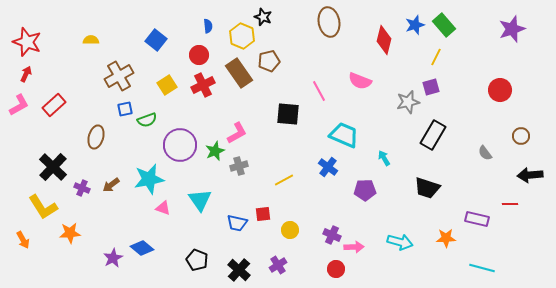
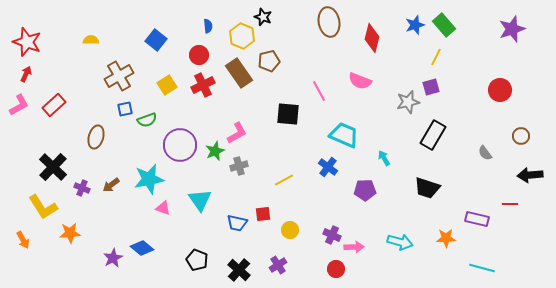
red diamond at (384, 40): moved 12 px left, 2 px up
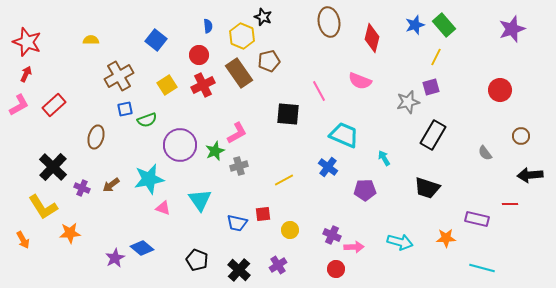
purple star at (113, 258): moved 2 px right
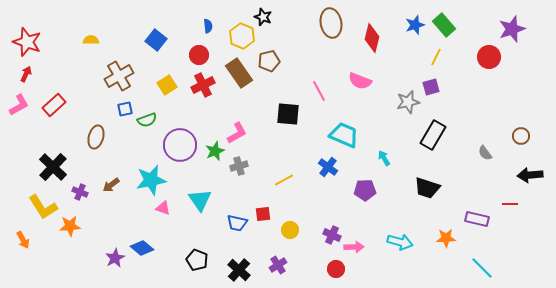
brown ellipse at (329, 22): moved 2 px right, 1 px down
red circle at (500, 90): moved 11 px left, 33 px up
cyan star at (149, 179): moved 2 px right, 1 px down
purple cross at (82, 188): moved 2 px left, 4 px down
orange star at (70, 233): moved 7 px up
cyan line at (482, 268): rotated 30 degrees clockwise
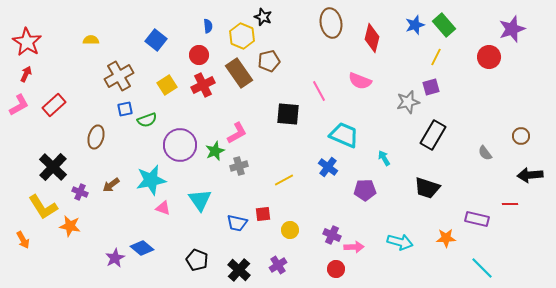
red star at (27, 42): rotated 12 degrees clockwise
orange star at (70, 226): rotated 15 degrees clockwise
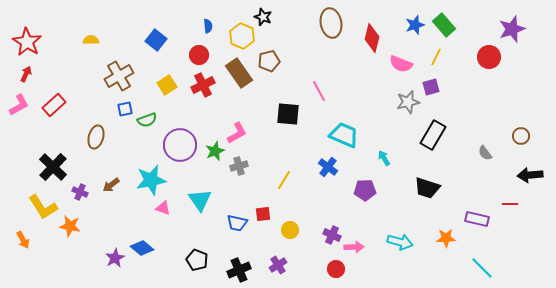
pink semicircle at (360, 81): moved 41 px right, 17 px up
yellow line at (284, 180): rotated 30 degrees counterclockwise
black cross at (239, 270): rotated 25 degrees clockwise
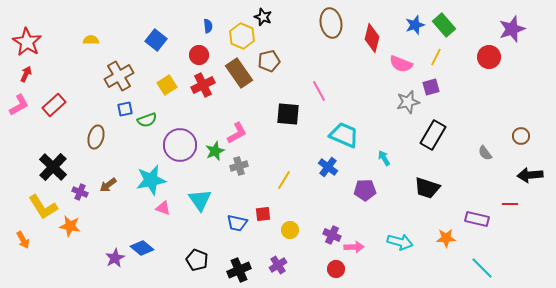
brown arrow at (111, 185): moved 3 px left
